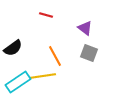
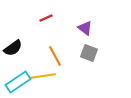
red line: moved 3 px down; rotated 40 degrees counterclockwise
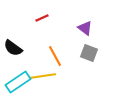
red line: moved 4 px left
black semicircle: rotated 72 degrees clockwise
